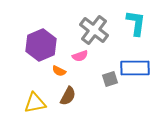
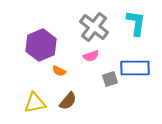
gray cross: moved 3 px up
pink semicircle: moved 11 px right
brown semicircle: moved 5 px down; rotated 12 degrees clockwise
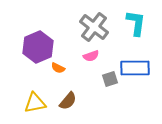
purple hexagon: moved 3 px left, 2 px down
orange semicircle: moved 1 px left, 3 px up
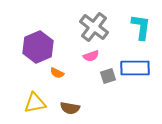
cyan L-shape: moved 5 px right, 4 px down
orange semicircle: moved 1 px left, 5 px down
gray square: moved 2 px left, 3 px up
brown semicircle: moved 2 px right, 7 px down; rotated 60 degrees clockwise
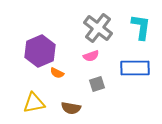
gray cross: moved 4 px right, 1 px down
purple hexagon: moved 2 px right, 4 px down
gray square: moved 11 px left, 8 px down
yellow triangle: moved 1 px left
brown semicircle: moved 1 px right
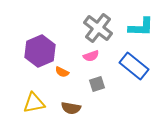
cyan L-shape: rotated 84 degrees clockwise
blue rectangle: moved 1 px left, 2 px up; rotated 40 degrees clockwise
orange semicircle: moved 5 px right, 1 px up
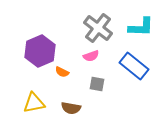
gray square: rotated 28 degrees clockwise
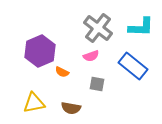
blue rectangle: moved 1 px left
